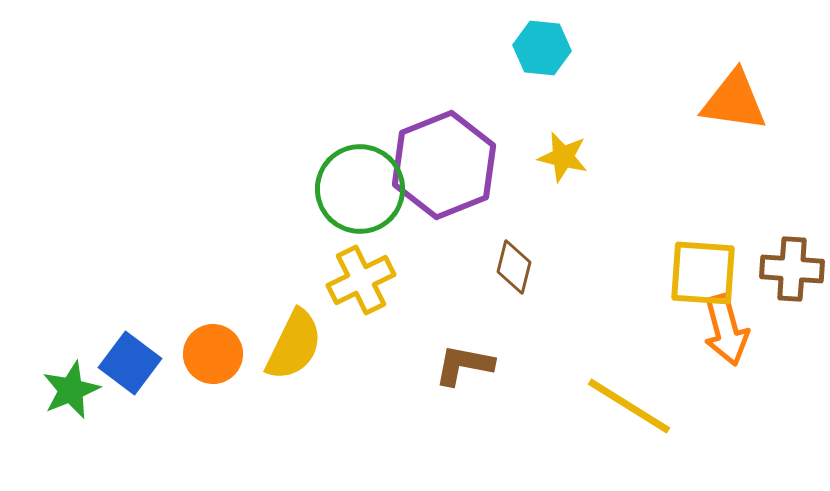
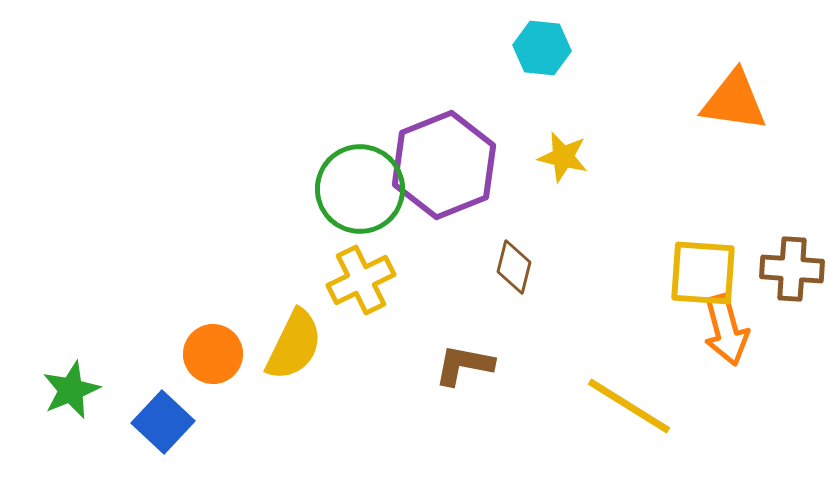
blue square: moved 33 px right, 59 px down; rotated 6 degrees clockwise
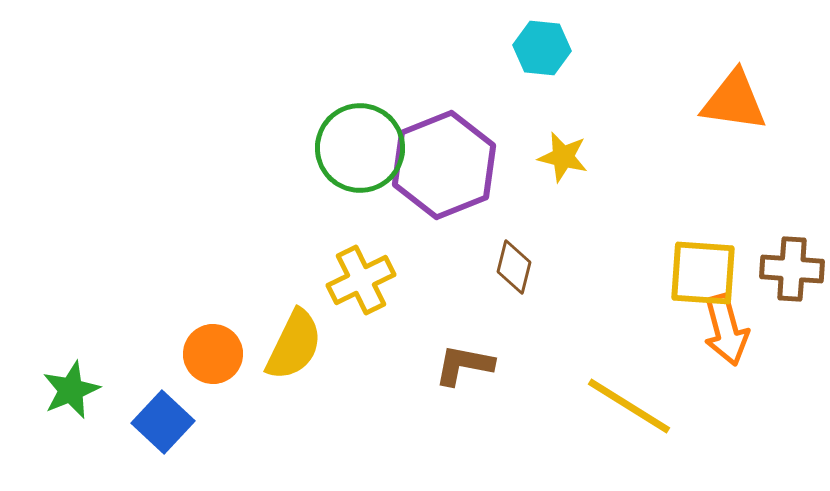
green circle: moved 41 px up
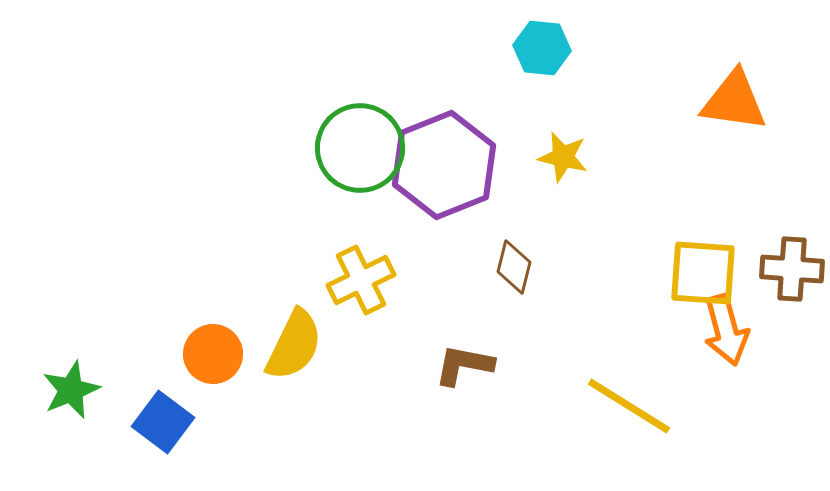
blue square: rotated 6 degrees counterclockwise
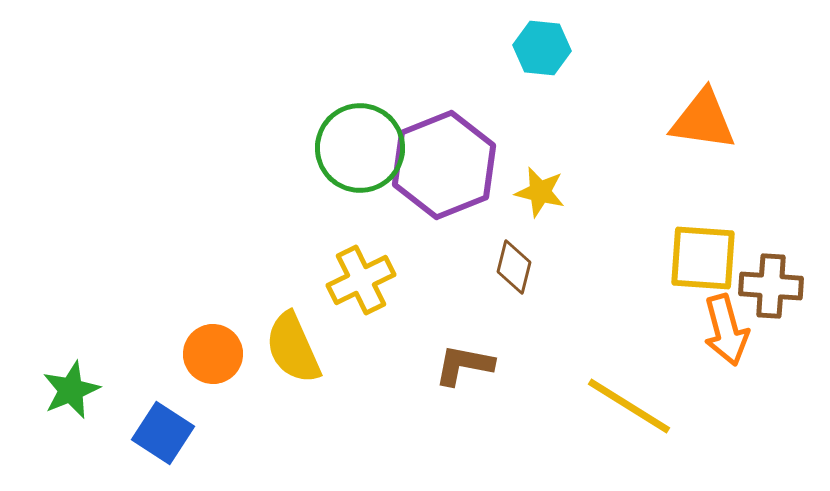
orange triangle: moved 31 px left, 19 px down
yellow star: moved 23 px left, 35 px down
brown cross: moved 21 px left, 17 px down
yellow square: moved 15 px up
yellow semicircle: moved 1 px left, 3 px down; rotated 130 degrees clockwise
blue square: moved 11 px down; rotated 4 degrees counterclockwise
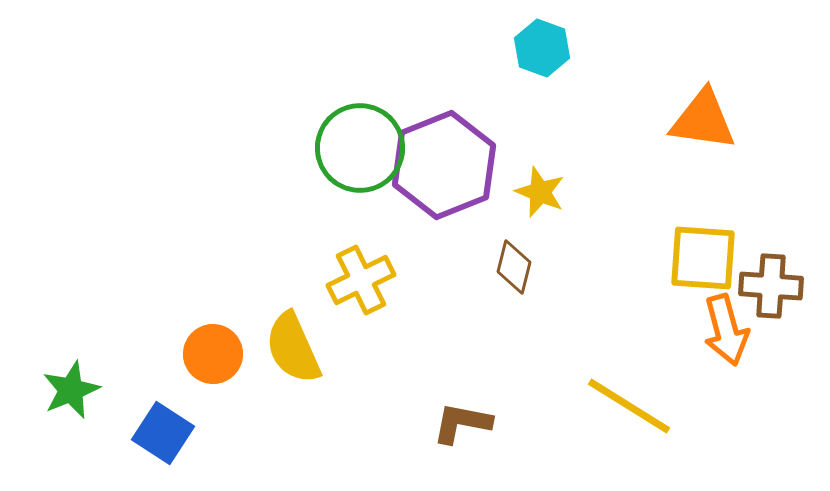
cyan hexagon: rotated 14 degrees clockwise
yellow star: rotated 9 degrees clockwise
brown L-shape: moved 2 px left, 58 px down
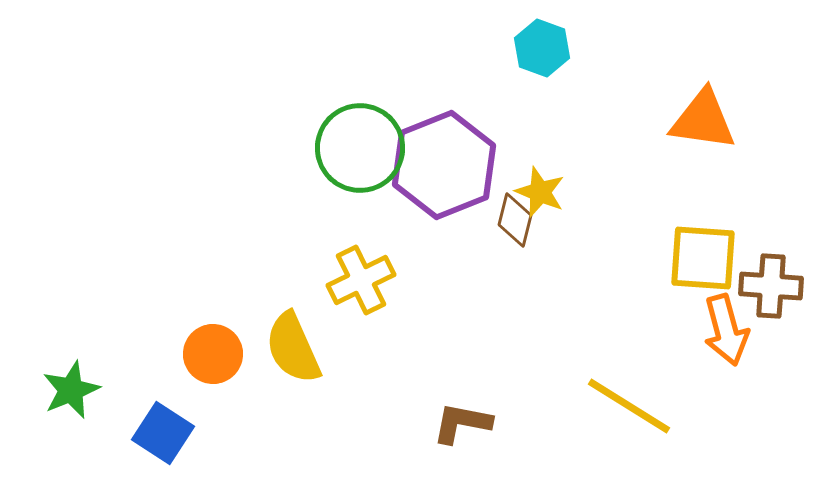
brown diamond: moved 1 px right, 47 px up
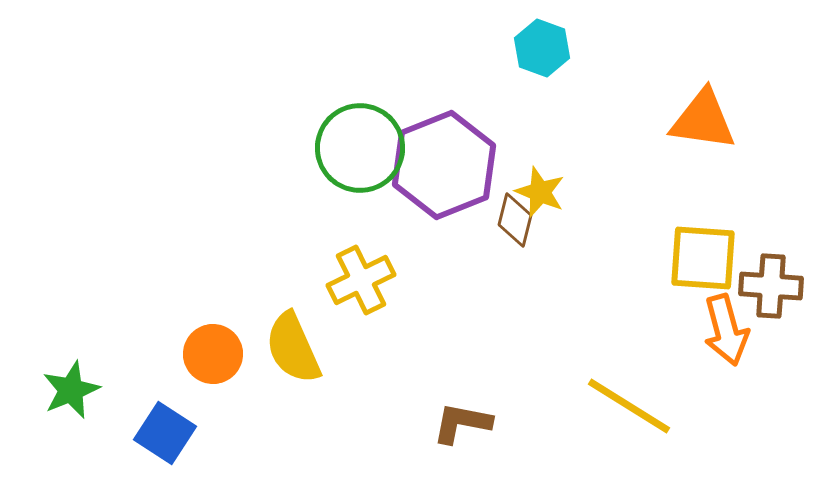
blue square: moved 2 px right
